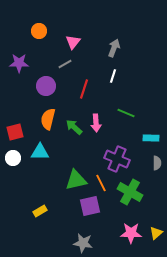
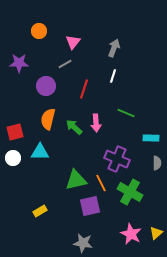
pink star: moved 1 px down; rotated 25 degrees clockwise
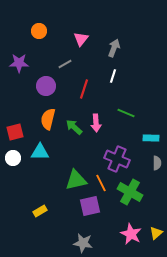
pink triangle: moved 8 px right, 3 px up
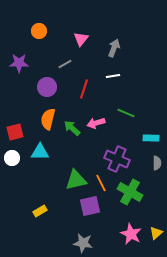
white line: rotated 64 degrees clockwise
purple circle: moved 1 px right, 1 px down
pink arrow: rotated 78 degrees clockwise
green arrow: moved 2 px left, 1 px down
white circle: moved 1 px left
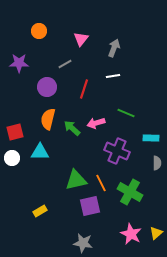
purple cross: moved 8 px up
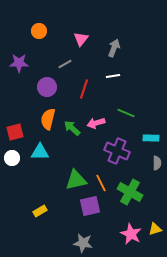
yellow triangle: moved 1 px left, 4 px up; rotated 24 degrees clockwise
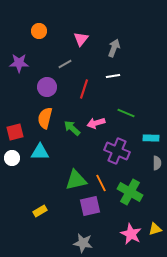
orange semicircle: moved 3 px left, 1 px up
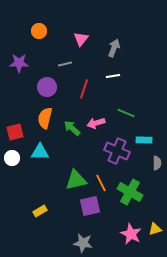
gray line: rotated 16 degrees clockwise
cyan rectangle: moved 7 px left, 2 px down
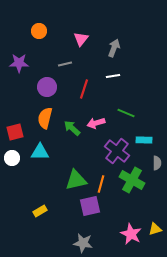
purple cross: rotated 15 degrees clockwise
orange line: moved 1 px down; rotated 42 degrees clockwise
green cross: moved 2 px right, 12 px up
